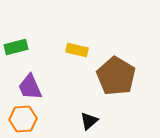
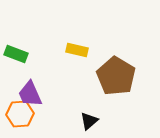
green rectangle: moved 7 px down; rotated 35 degrees clockwise
purple trapezoid: moved 7 px down
orange hexagon: moved 3 px left, 5 px up
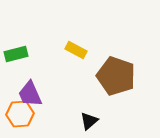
yellow rectangle: moved 1 px left; rotated 15 degrees clockwise
green rectangle: rotated 35 degrees counterclockwise
brown pentagon: rotated 12 degrees counterclockwise
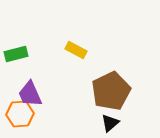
brown pentagon: moved 5 px left, 15 px down; rotated 27 degrees clockwise
black triangle: moved 21 px right, 2 px down
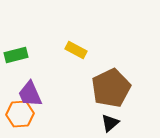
green rectangle: moved 1 px down
brown pentagon: moved 3 px up
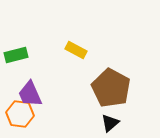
brown pentagon: rotated 18 degrees counterclockwise
orange hexagon: rotated 12 degrees clockwise
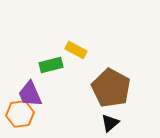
green rectangle: moved 35 px right, 10 px down
orange hexagon: rotated 16 degrees counterclockwise
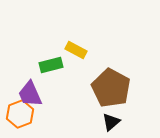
orange hexagon: rotated 12 degrees counterclockwise
black triangle: moved 1 px right, 1 px up
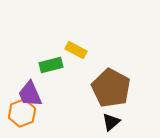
orange hexagon: moved 2 px right, 1 px up
